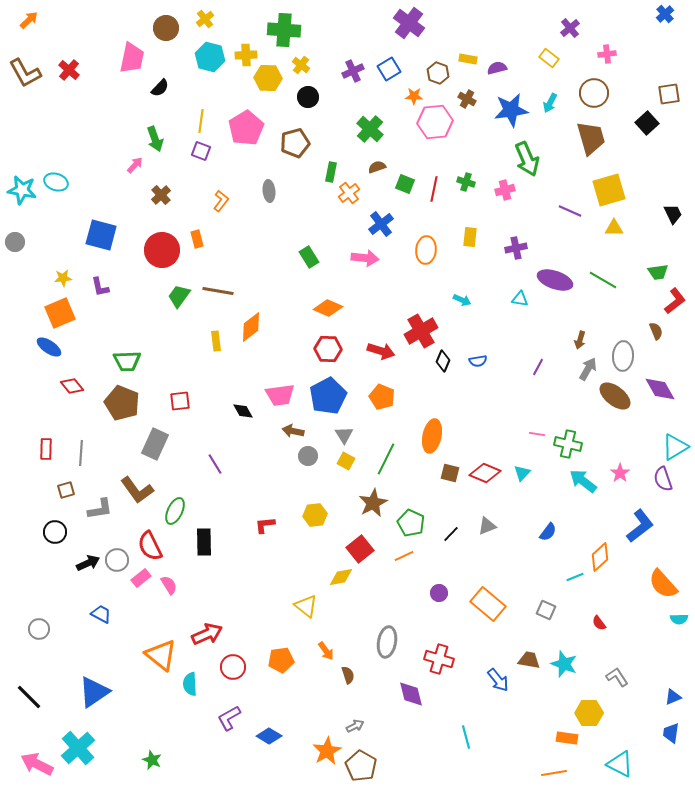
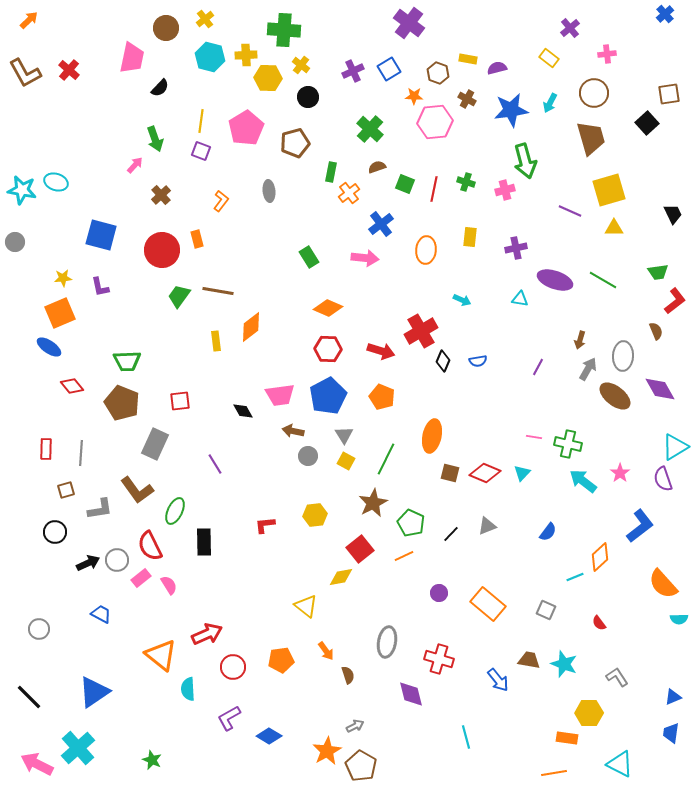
green arrow at (527, 159): moved 2 px left, 2 px down; rotated 8 degrees clockwise
pink line at (537, 434): moved 3 px left, 3 px down
cyan semicircle at (190, 684): moved 2 px left, 5 px down
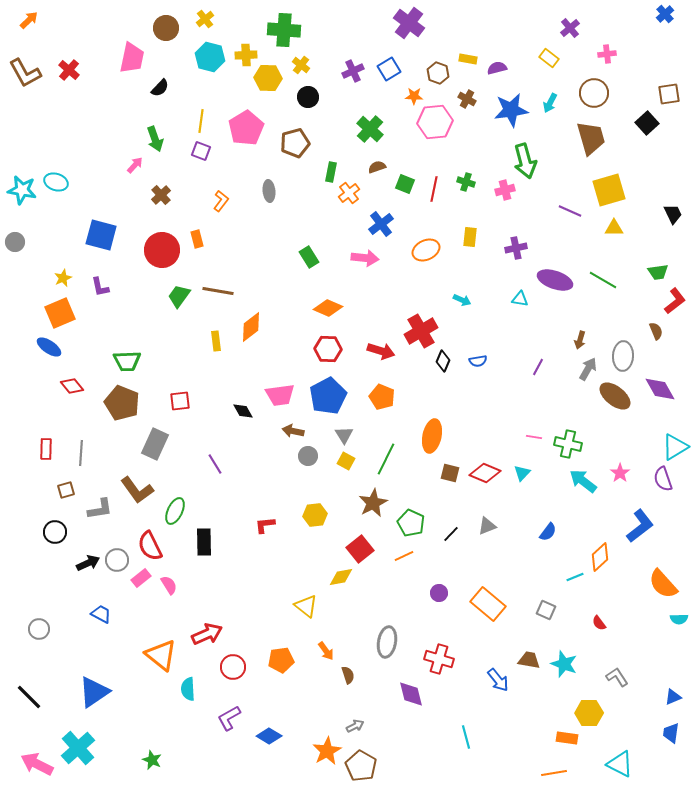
orange ellipse at (426, 250): rotated 60 degrees clockwise
yellow star at (63, 278): rotated 18 degrees counterclockwise
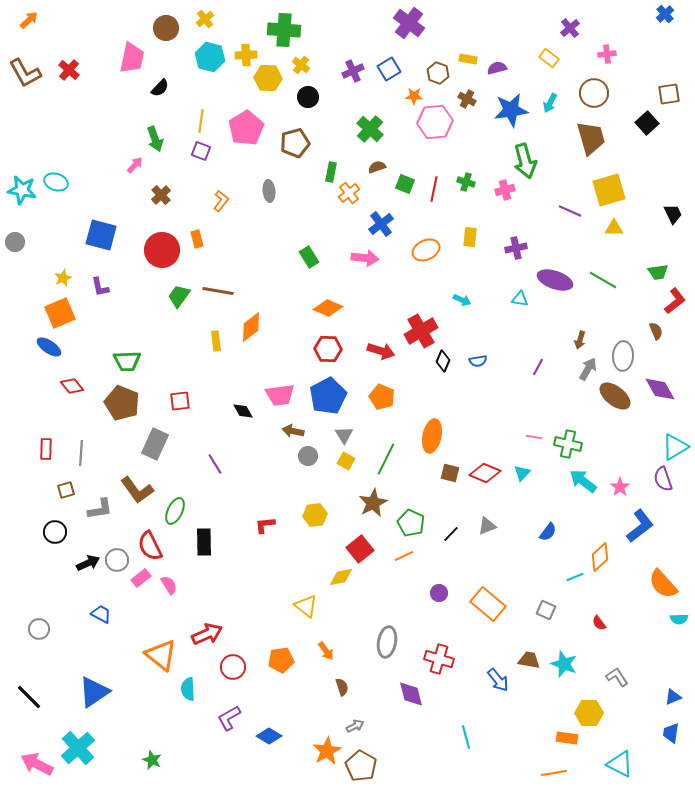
pink star at (620, 473): moved 14 px down
brown semicircle at (348, 675): moved 6 px left, 12 px down
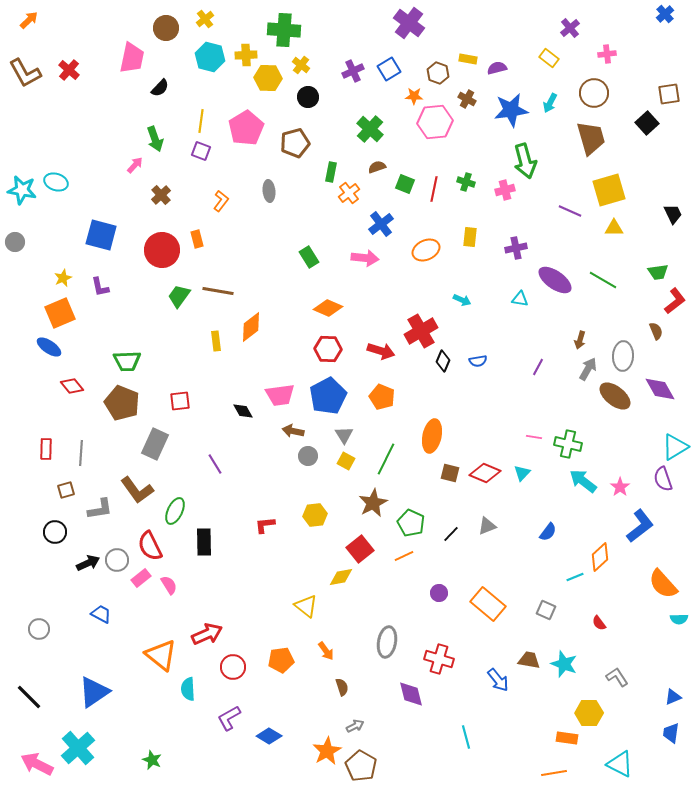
purple ellipse at (555, 280): rotated 16 degrees clockwise
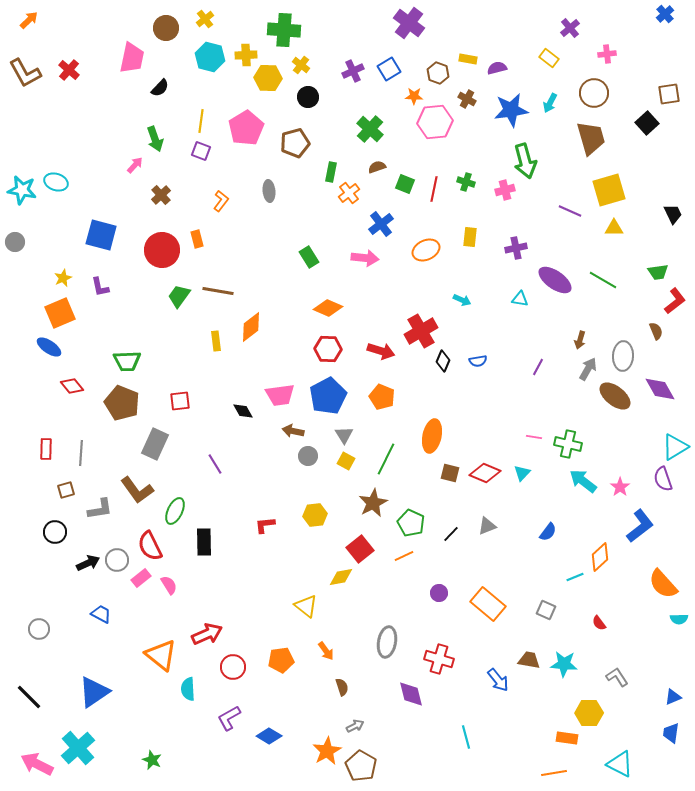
cyan star at (564, 664): rotated 16 degrees counterclockwise
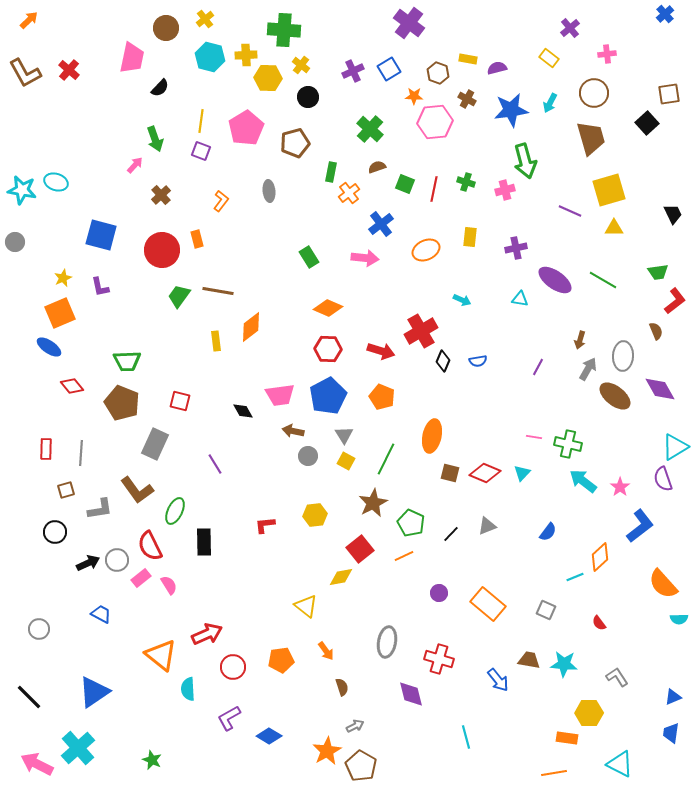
red square at (180, 401): rotated 20 degrees clockwise
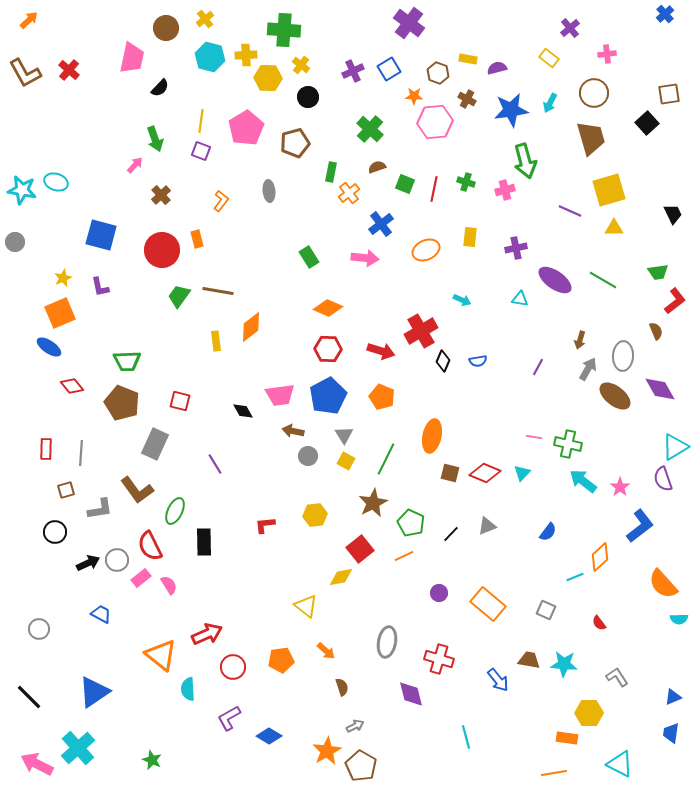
orange arrow at (326, 651): rotated 12 degrees counterclockwise
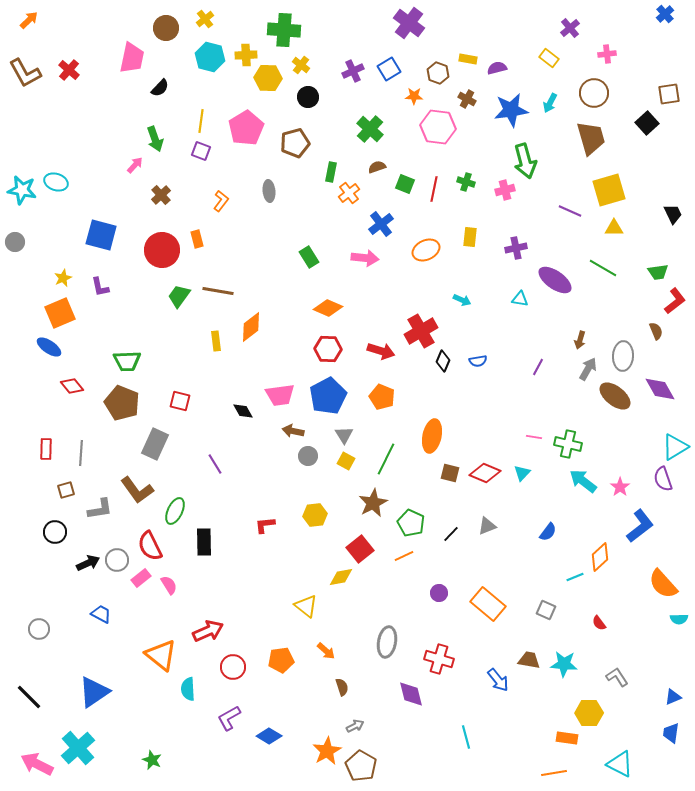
pink hexagon at (435, 122): moved 3 px right, 5 px down; rotated 12 degrees clockwise
green line at (603, 280): moved 12 px up
red arrow at (207, 634): moved 1 px right, 3 px up
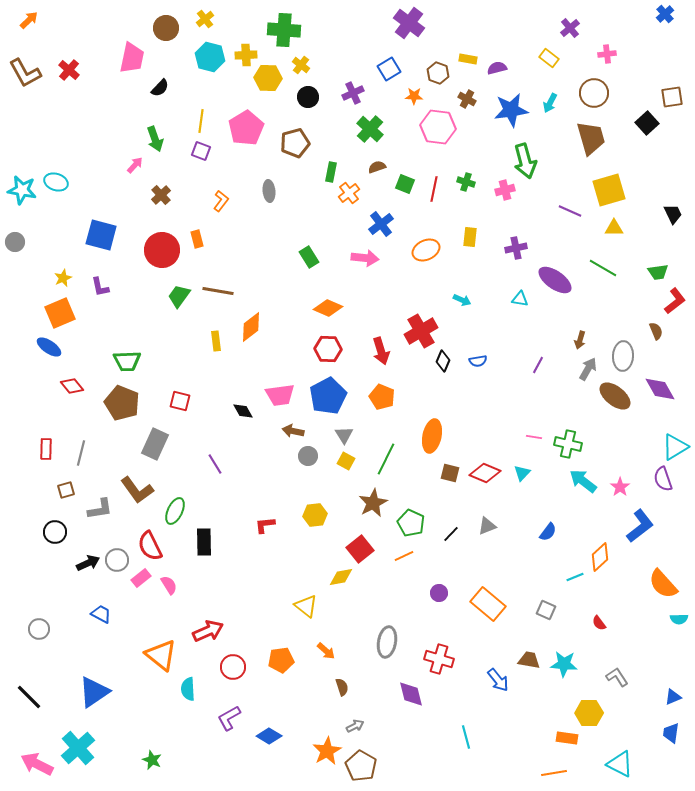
purple cross at (353, 71): moved 22 px down
brown square at (669, 94): moved 3 px right, 3 px down
red arrow at (381, 351): rotated 56 degrees clockwise
purple line at (538, 367): moved 2 px up
gray line at (81, 453): rotated 10 degrees clockwise
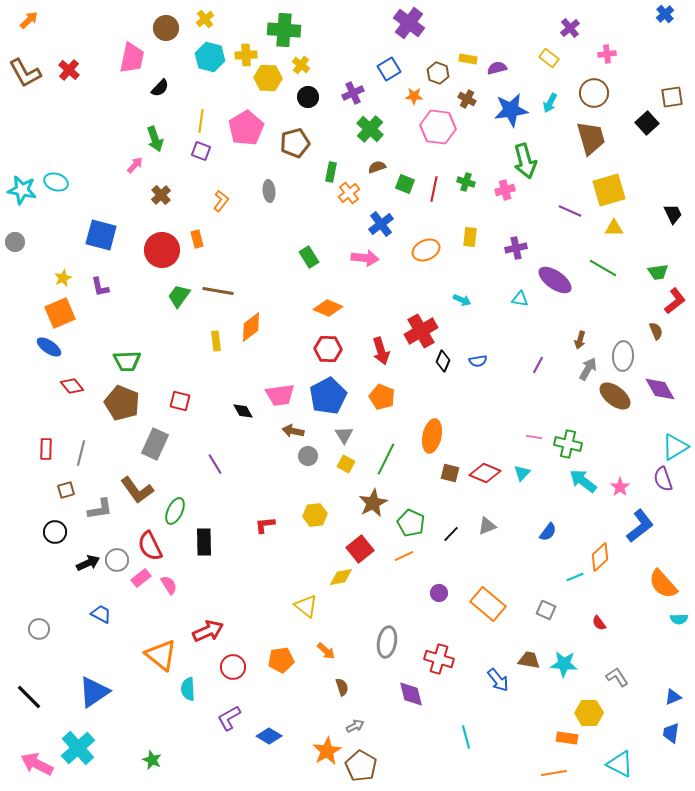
yellow square at (346, 461): moved 3 px down
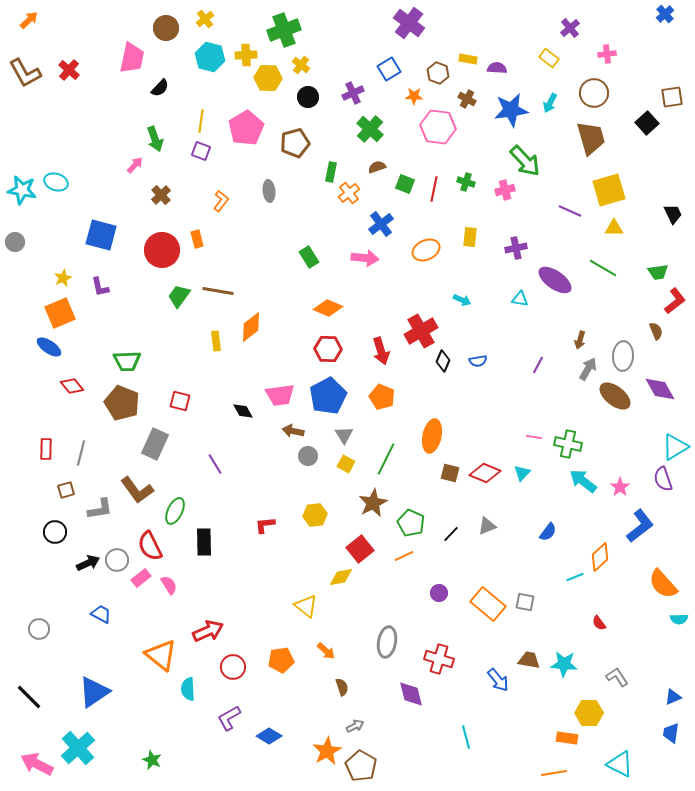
green cross at (284, 30): rotated 24 degrees counterclockwise
purple semicircle at (497, 68): rotated 18 degrees clockwise
green arrow at (525, 161): rotated 28 degrees counterclockwise
gray square at (546, 610): moved 21 px left, 8 px up; rotated 12 degrees counterclockwise
